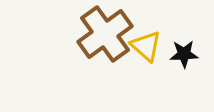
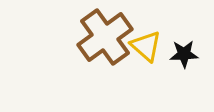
brown cross: moved 3 px down
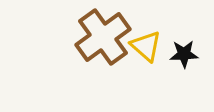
brown cross: moved 2 px left
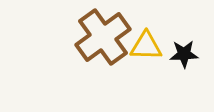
yellow triangle: rotated 40 degrees counterclockwise
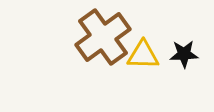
yellow triangle: moved 3 px left, 9 px down
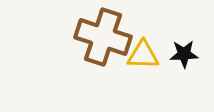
brown cross: rotated 36 degrees counterclockwise
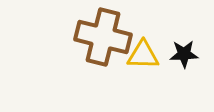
brown cross: rotated 4 degrees counterclockwise
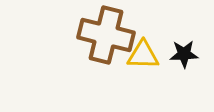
brown cross: moved 3 px right, 2 px up
